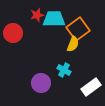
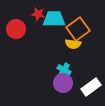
red star: moved 1 px right, 1 px up; rotated 24 degrees clockwise
red circle: moved 3 px right, 4 px up
yellow semicircle: rotated 77 degrees clockwise
purple circle: moved 22 px right
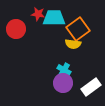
cyan trapezoid: moved 1 px up
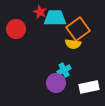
red star: moved 2 px right, 2 px up; rotated 16 degrees clockwise
cyan trapezoid: moved 1 px right
cyan cross: rotated 32 degrees clockwise
purple circle: moved 7 px left
white rectangle: moved 2 px left; rotated 24 degrees clockwise
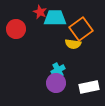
orange square: moved 3 px right
cyan cross: moved 6 px left
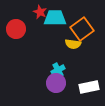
orange square: moved 1 px right
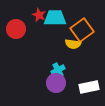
red star: moved 1 px left, 3 px down
orange square: moved 1 px down
